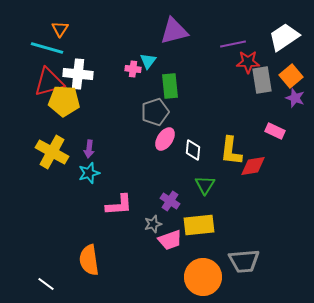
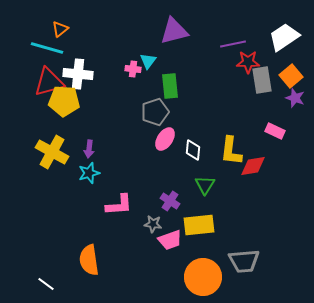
orange triangle: rotated 18 degrees clockwise
gray star: rotated 24 degrees clockwise
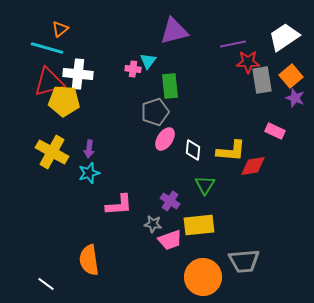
yellow L-shape: rotated 92 degrees counterclockwise
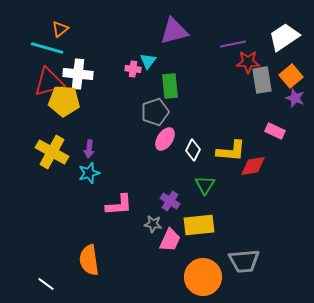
white diamond: rotated 20 degrees clockwise
pink trapezoid: rotated 45 degrees counterclockwise
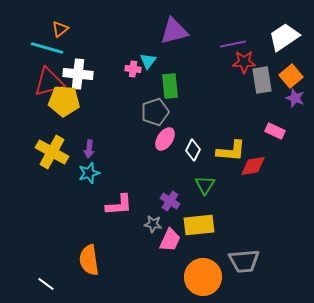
red star: moved 4 px left
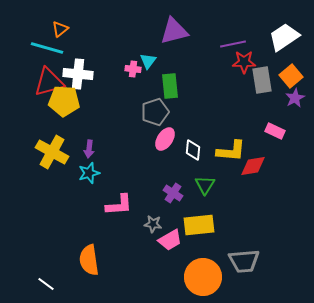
purple star: rotated 24 degrees clockwise
white diamond: rotated 20 degrees counterclockwise
purple cross: moved 3 px right, 8 px up
pink trapezoid: rotated 35 degrees clockwise
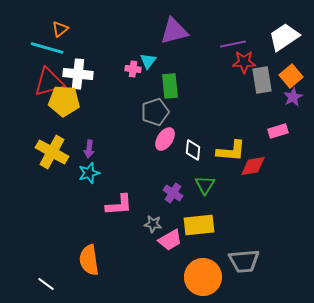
purple star: moved 2 px left, 1 px up
pink rectangle: moved 3 px right; rotated 42 degrees counterclockwise
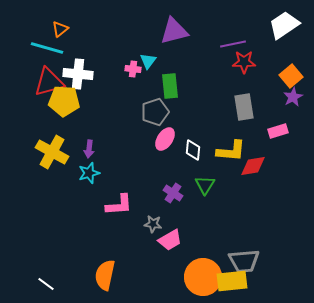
white trapezoid: moved 12 px up
gray rectangle: moved 18 px left, 27 px down
yellow rectangle: moved 33 px right, 56 px down
orange semicircle: moved 16 px right, 15 px down; rotated 20 degrees clockwise
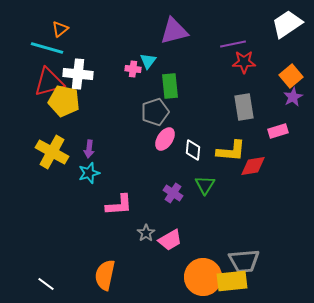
white trapezoid: moved 3 px right, 1 px up
yellow pentagon: rotated 8 degrees clockwise
gray star: moved 7 px left, 9 px down; rotated 30 degrees clockwise
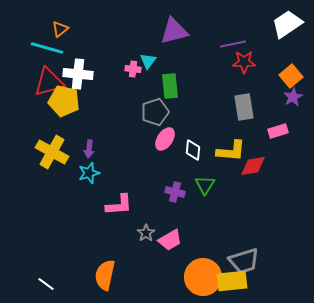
purple cross: moved 2 px right, 1 px up; rotated 18 degrees counterclockwise
gray trapezoid: rotated 12 degrees counterclockwise
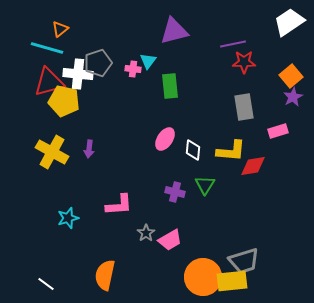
white trapezoid: moved 2 px right, 2 px up
gray pentagon: moved 57 px left, 49 px up
cyan star: moved 21 px left, 45 px down
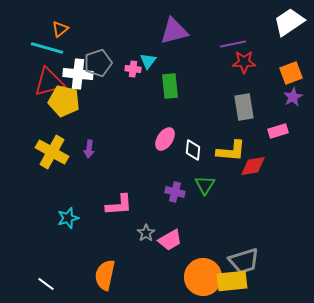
orange square: moved 3 px up; rotated 20 degrees clockwise
